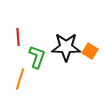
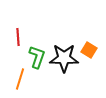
black star: moved 2 px left, 11 px down
orange square: moved 1 px left, 1 px up
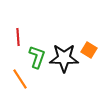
orange line: rotated 50 degrees counterclockwise
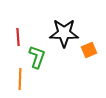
orange square: rotated 35 degrees clockwise
black star: moved 25 px up
orange line: rotated 35 degrees clockwise
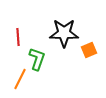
green L-shape: moved 2 px down
orange line: rotated 25 degrees clockwise
